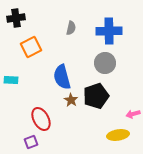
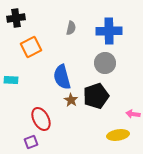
pink arrow: rotated 24 degrees clockwise
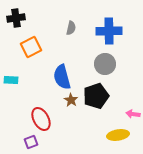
gray circle: moved 1 px down
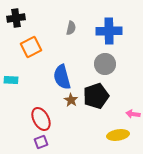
purple square: moved 10 px right
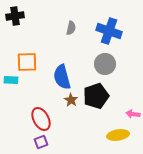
black cross: moved 1 px left, 2 px up
blue cross: rotated 20 degrees clockwise
orange square: moved 4 px left, 15 px down; rotated 25 degrees clockwise
